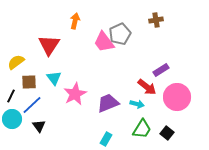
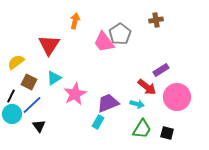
gray pentagon: rotated 10 degrees counterclockwise
cyan triangle: rotated 35 degrees clockwise
brown square: rotated 28 degrees clockwise
cyan circle: moved 5 px up
black square: rotated 24 degrees counterclockwise
cyan rectangle: moved 8 px left, 17 px up
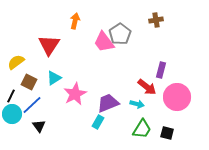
purple rectangle: rotated 42 degrees counterclockwise
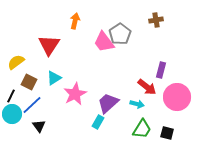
purple trapezoid: rotated 20 degrees counterclockwise
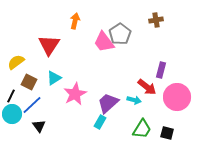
cyan arrow: moved 3 px left, 4 px up
cyan rectangle: moved 2 px right
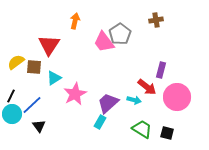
brown square: moved 5 px right, 15 px up; rotated 21 degrees counterclockwise
green trapezoid: rotated 90 degrees counterclockwise
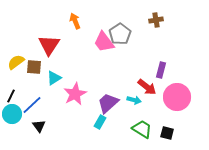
orange arrow: rotated 35 degrees counterclockwise
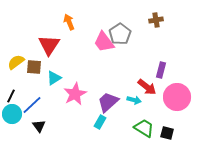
orange arrow: moved 6 px left, 1 px down
purple trapezoid: moved 1 px up
green trapezoid: moved 2 px right, 1 px up
